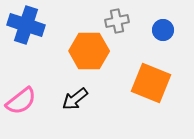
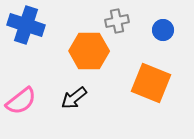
black arrow: moved 1 px left, 1 px up
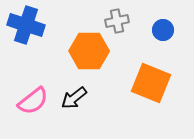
pink semicircle: moved 12 px right
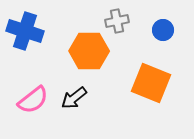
blue cross: moved 1 px left, 6 px down
pink semicircle: moved 1 px up
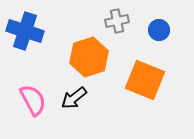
blue circle: moved 4 px left
orange hexagon: moved 6 px down; rotated 18 degrees counterclockwise
orange square: moved 6 px left, 3 px up
pink semicircle: rotated 80 degrees counterclockwise
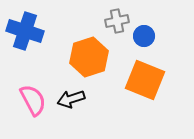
blue circle: moved 15 px left, 6 px down
black arrow: moved 3 px left, 1 px down; rotated 20 degrees clockwise
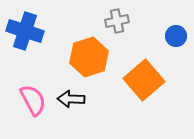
blue circle: moved 32 px right
orange square: moved 1 px left; rotated 27 degrees clockwise
black arrow: rotated 20 degrees clockwise
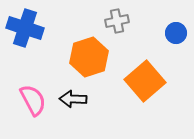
blue cross: moved 3 px up
blue circle: moved 3 px up
orange square: moved 1 px right, 1 px down
black arrow: moved 2 px right
